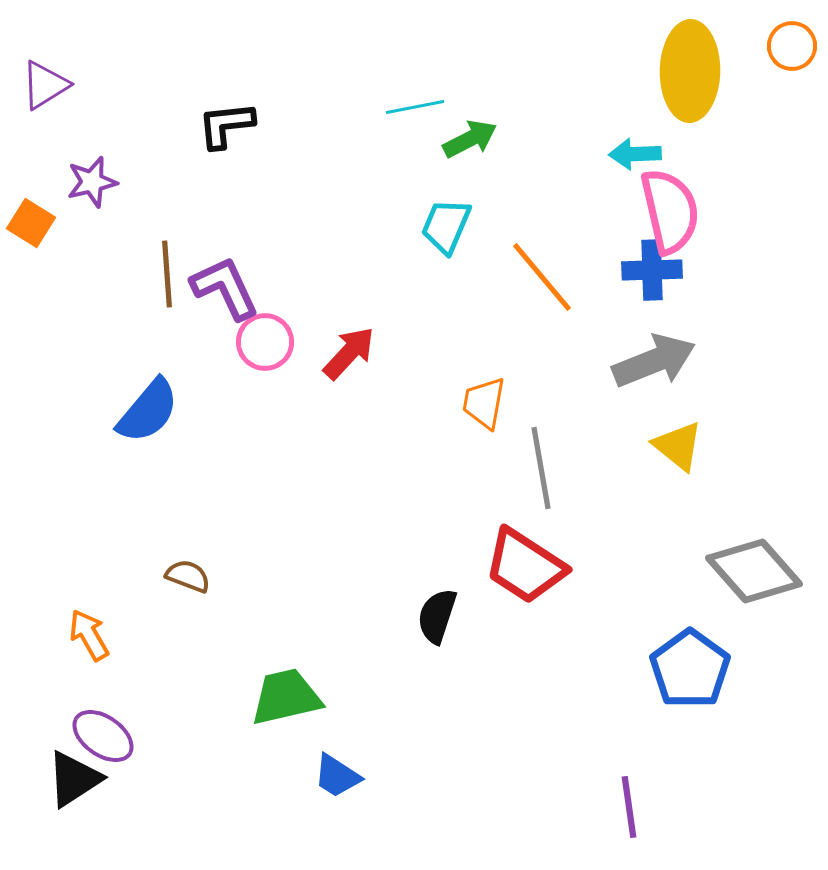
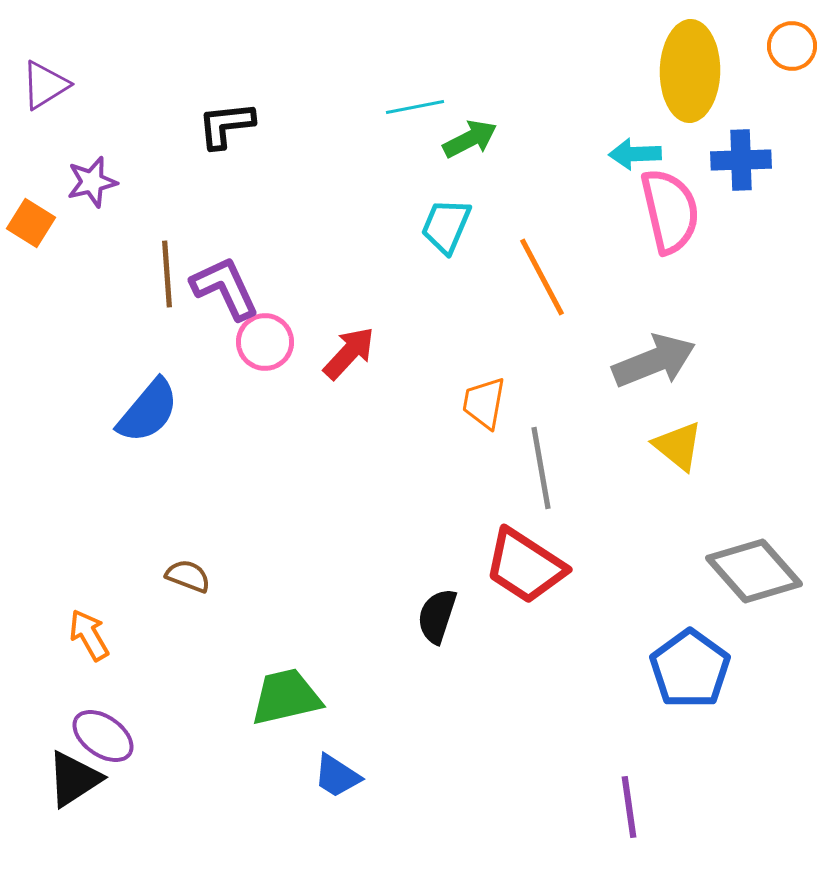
blue cross: moved 89 px right, 110 px up
orange line: rotated 12 degrees clockwise
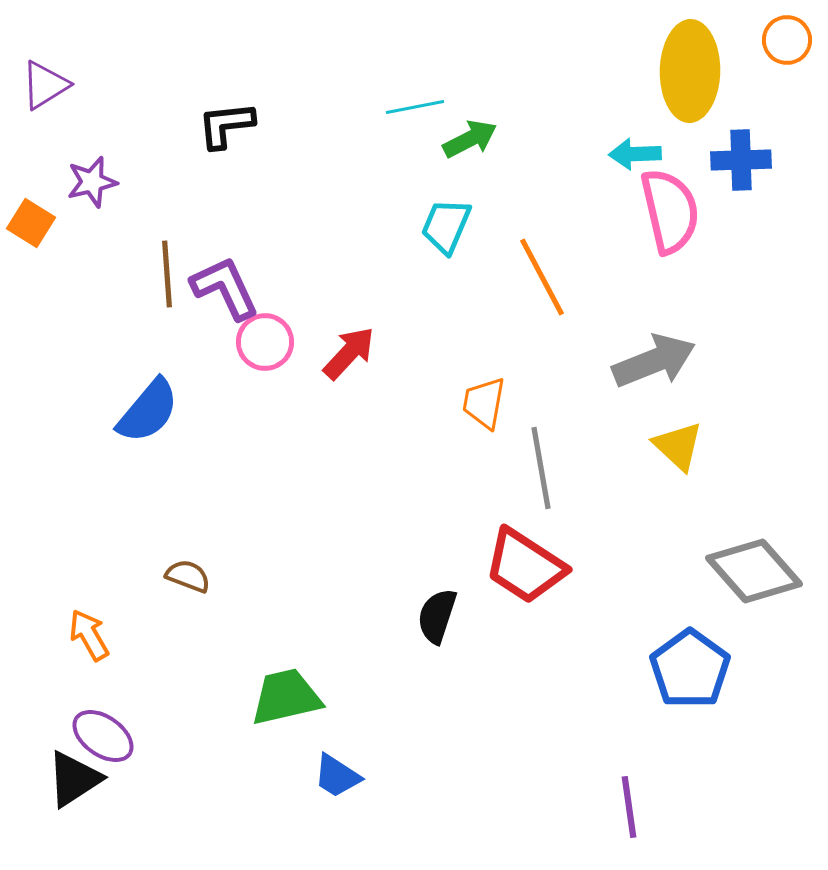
orange circle: moved 5 px left, 6 px up
yellow triangle: rotated 4 degrees clockwise
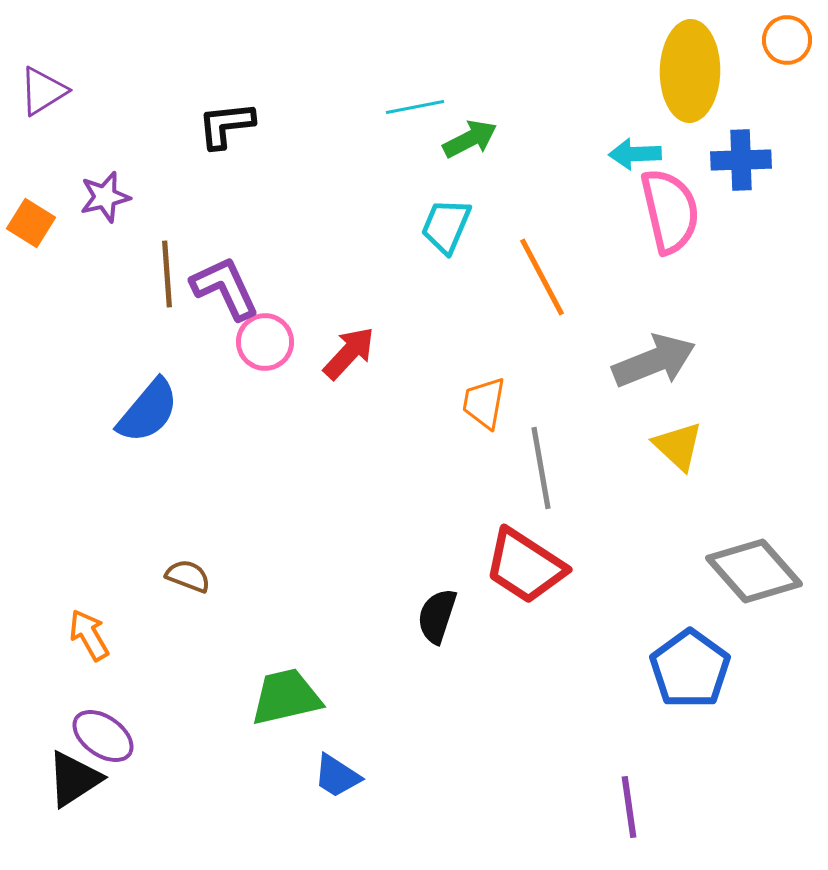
purple triangle: moved 2 px left, 6 px down
purple star: moved 13 px right, 15 px down
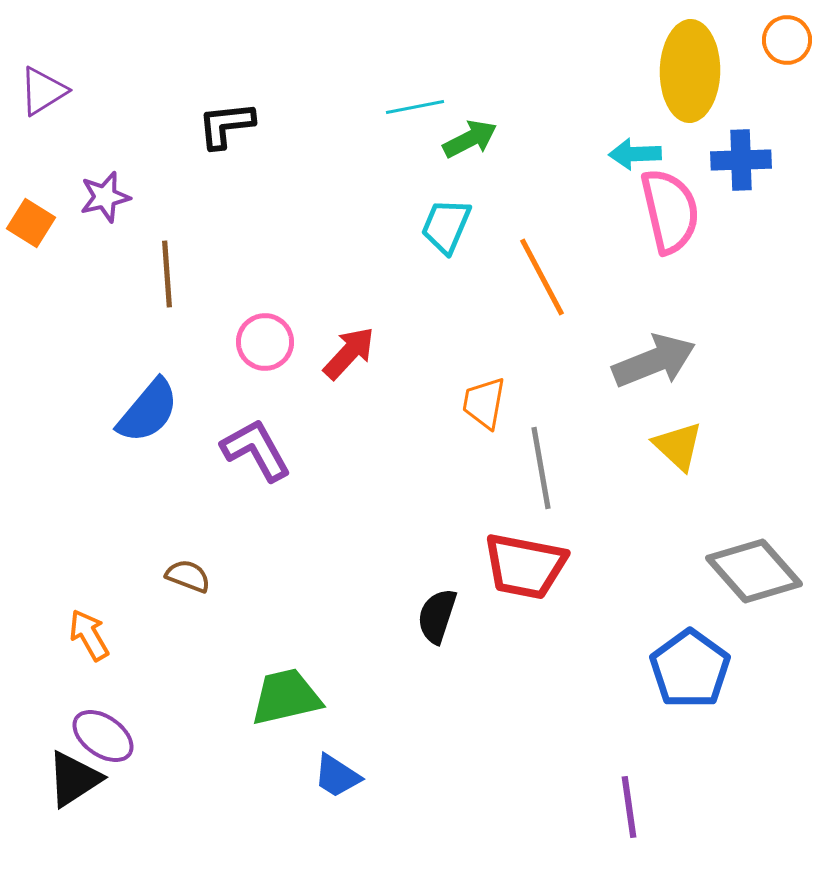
purple L-shape: moved 31 px right, 162 px down; rotated 4 degrees counterclockwise
red trapezoid: rotated 22 degrees counterclockwise
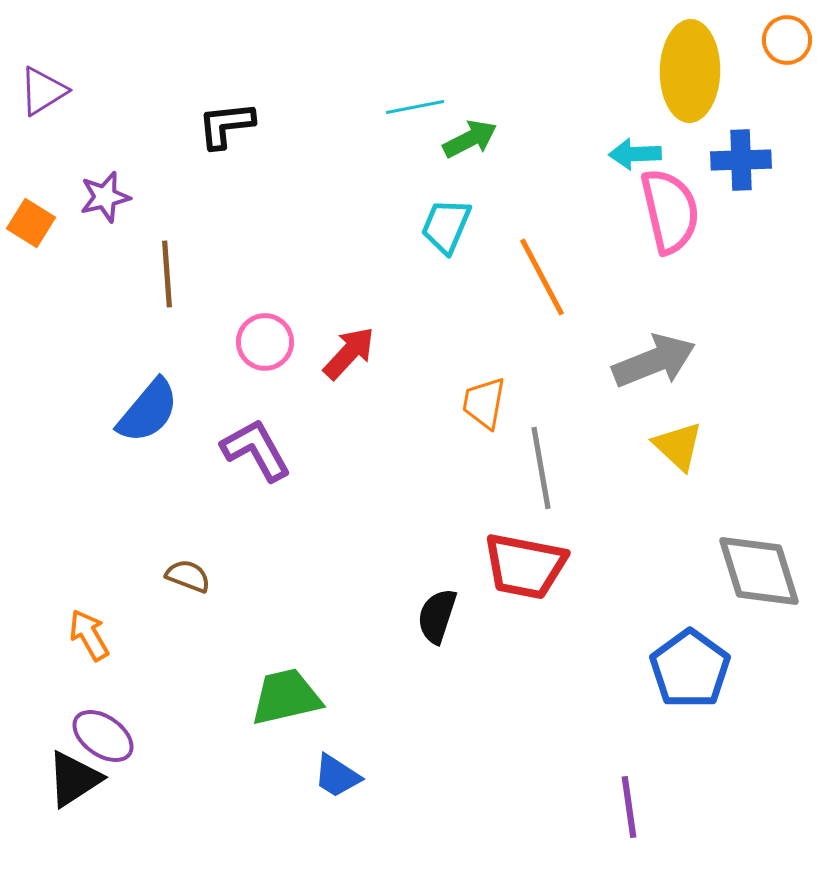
gray diamond: moved 5 px right; rotated 24 degrees clockwise
